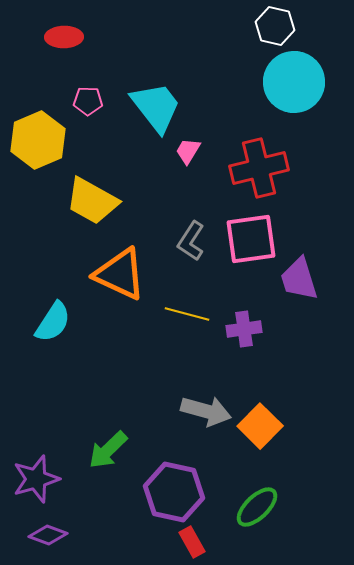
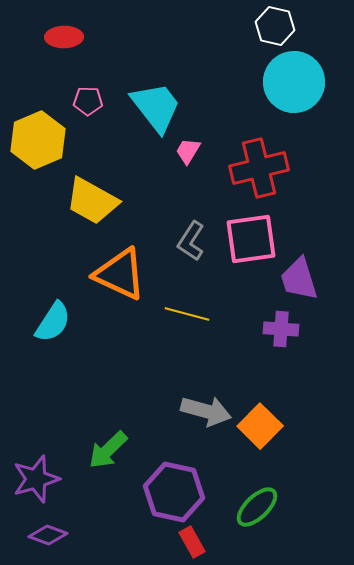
purple cross: moved 37 px right; rotated 12 degrees clockwise
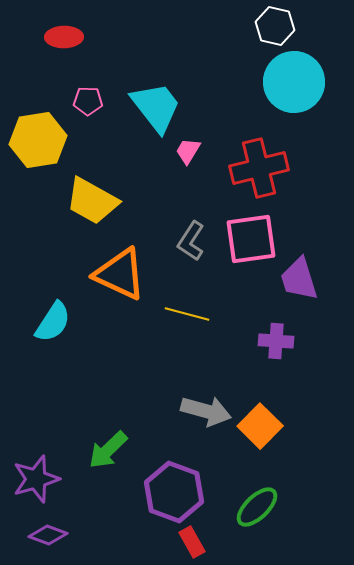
yellow hexagon: rotated 14 degrees clockwise
purple cross: moved 5 px left, 12 px down
purple hexagon: rotated 8 degrees clockwise
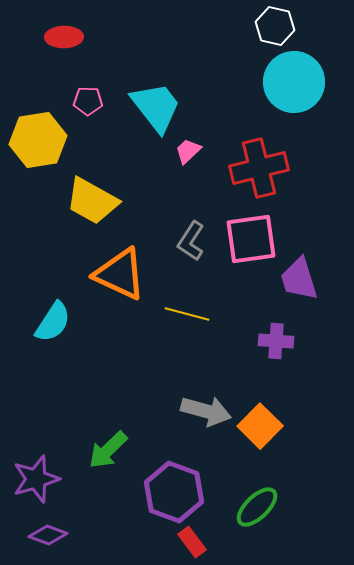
pink trapezoid: rotated 16 degrees clockwise
red rectangle: rotated 8 degrees counterclockwise
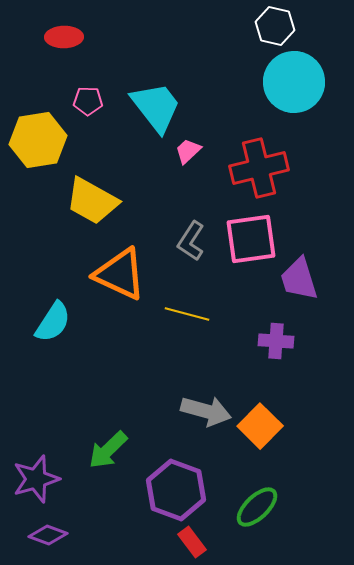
purple hexagon: moved 2 px right, 2 px up
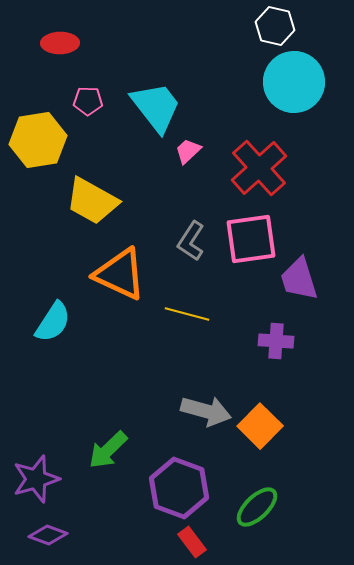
red ellipse: moved 4 px left, 6 px down
red cross: rotated 28 degrees counterclockwise
purple hexagon: moved 3 px right, 2 px up
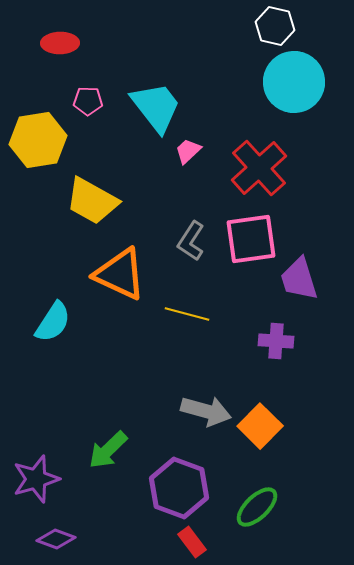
purple diamond: moved 8 px right, 4 px down
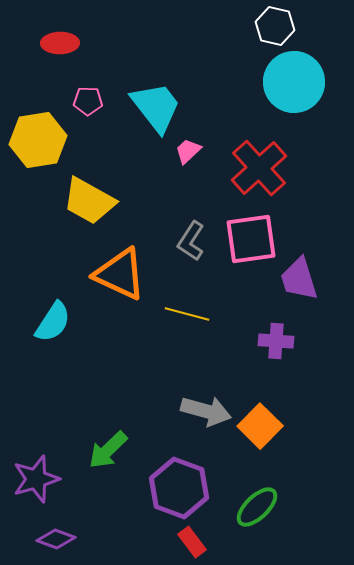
yellow trapezoid: moved 3 px left
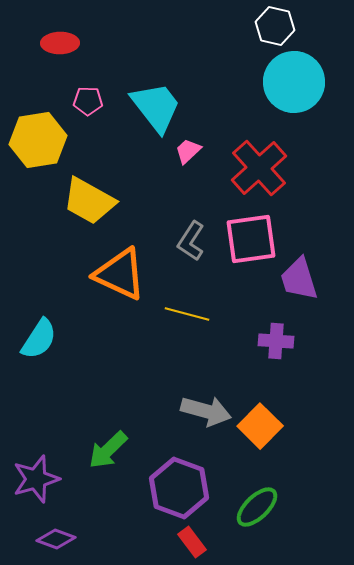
cyan semicircle: moved 14 px left, 17 px down
